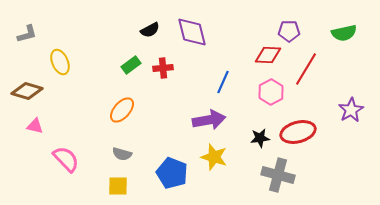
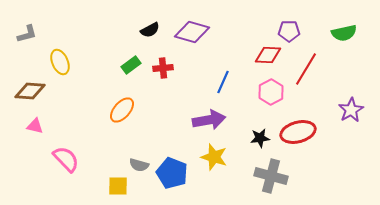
purple diamond: rotated 60 degrees counterclockwise
brown diamond: moved 3 px right; rotated 12 degrees counterclockwise
gray semicircle: moved 17 px right, 11 px down
gray cross: moved 7 px left, 1 px down
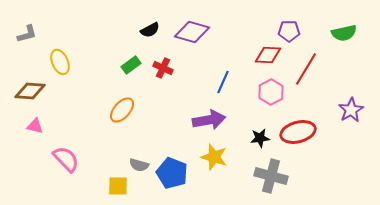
red cross: rotated 30 degrees clockwise
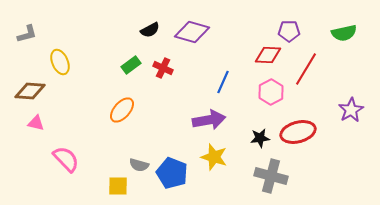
pink triangle: moved 1 px right, 3 px up
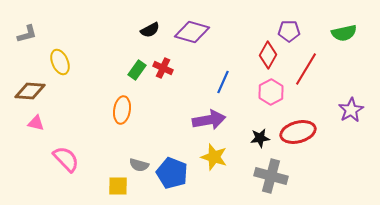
red diamond: rotated 64 degrees counterclockwise
green rectangle: moved 6 px right, 5 px down; rotated 18 degrees counterclockwise
orange ellipse: rotated 32 degrees counterclockwise
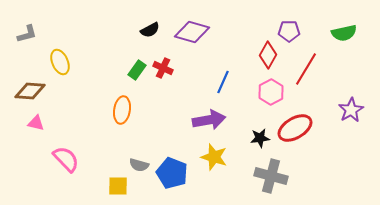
red ellipse: moved 3 px left, 4 px up; rotated 16 degrees counterclockwise
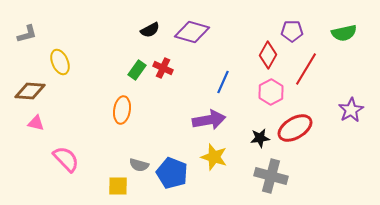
purple pentagon: moved 3 px right
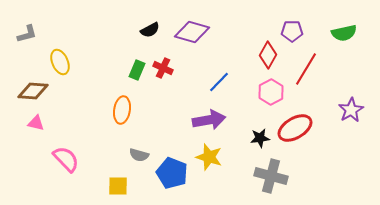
green rectangle: rotated 12 degrees counterclockwise
blue line: moved 4 px left; rotated 20 degrees clockwise
brown diamond: moved 3 px right
yellow star: moved 5 px left
gray semicircle: moved 10 px up
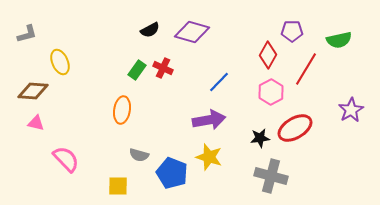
green semicircle: moved 5 px left, 7 px down
green rectangle: rotated 12 degrees clockwise
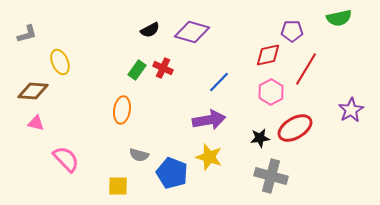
green semicircle: moved 22 px up
red diamond: rotated 48 degrees clockwise
